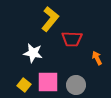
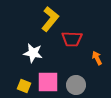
yellow square: moved 1 px down; rotated 16 degrees counterclockwise
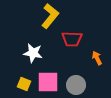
yellow L-shape: moved 3 px up
yellow square: moved 2 px up
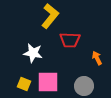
red trapezoid: moved 2 px left, 1 px down
gray circle: moved 8 px right, 1 px down
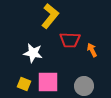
orange arrow: moved 5 px left, 8 px up
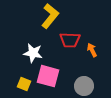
pink square: moved 6 px up; rotated 15 degrees clockwise
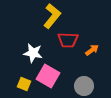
yellow L-shape: moved 2 px right
red trapezoid: moved 2 px left
orange arrow: rotated 80 degrees clockwise
pink square: rotated 15 degrees clockwise
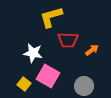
yellow L-shape: moved 1 px left, 1 px down; rotated 145 degrees counterclockwise
yellow square: rotated 16 degrees clockwise
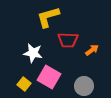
yellow L-shape: moved 3 px left
pink square: moved 1 px right, 1 px down
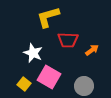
white star: rotated 12 degrees clockwise
